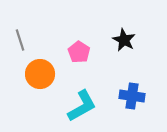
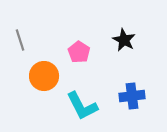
orange circle: moved 4 px right, 2 px down
blue cross: rotated 15 degrees counterclockwise
cyan L-shape: rotated 92 degrees clockwise
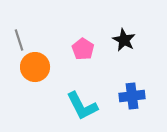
gray line: moved 1 px left
pink pentagon: moved 4 px right, 3 px up
orange circle: moved 9 px left, 9 px up
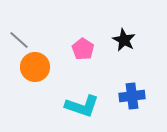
gray line: rotated 30 degrees counterclockwise
cyan L-shape: rotated 44 degrees counterclockwise
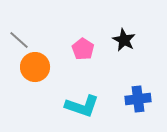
blue cross: moved 6 px right, 3 px down
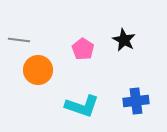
gray line: rotated 35 degrees counterclockwise
orange circle: moved 3 px right, 3 px down
blue cross: moved 2 px left, 2 px down
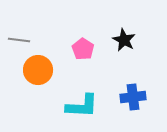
blue cross: moved 3 px left, 4 px up
cyan L-shape: rotated 16 degrees counterclockwise
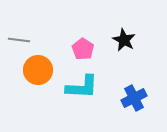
blue cross: moved 1 px right, 1 px down; rotated 20 degrees counterclockwise
cyan L-shape: moved 19 px up
